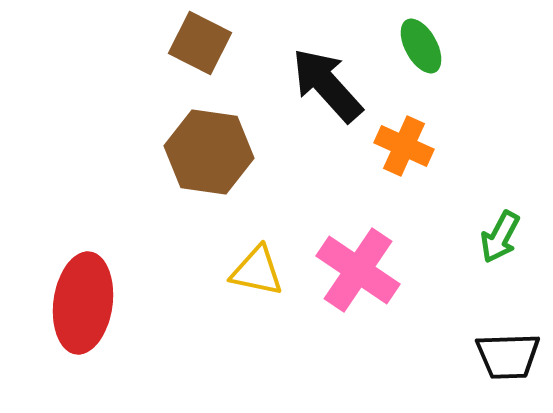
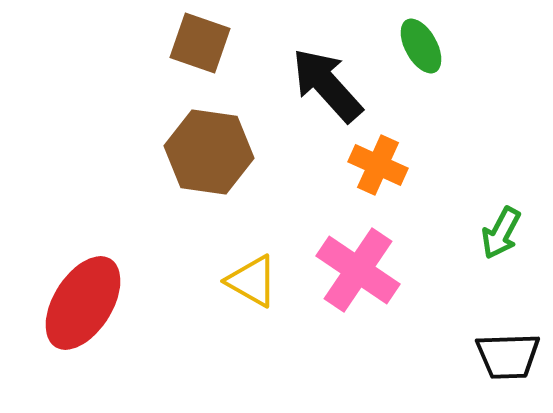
brown square: rotated 8 degrees counterclockwise
orange cross: moved 26 px left, 19 px down
green arrow: moved 1 px right, 4 px up
yellow triangle: moved 5 px left, 10 px down; rotated 18 degrees clockwise
red ellipse: rotated 24 degrees clockwise
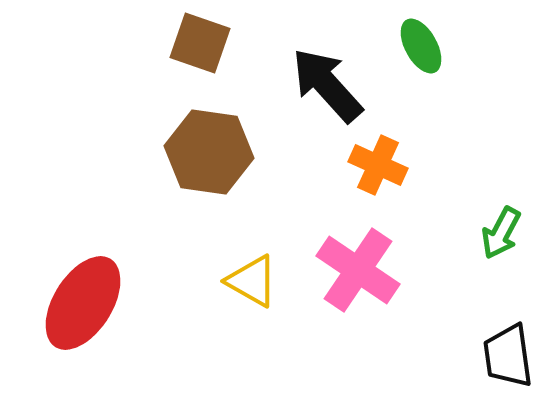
black trapezoid: rotated 84 degrees clockwise
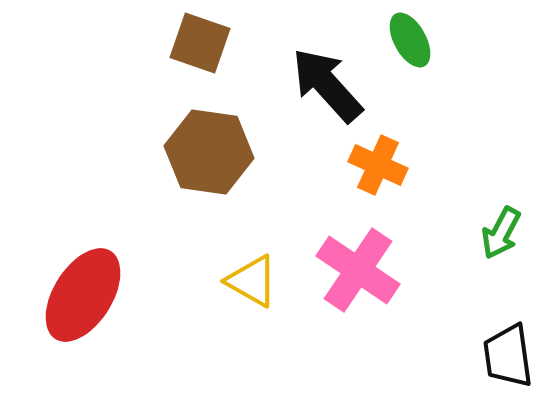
green ellipse: moved 11 px left, 6 px up
red ellipse: moved 8 px up
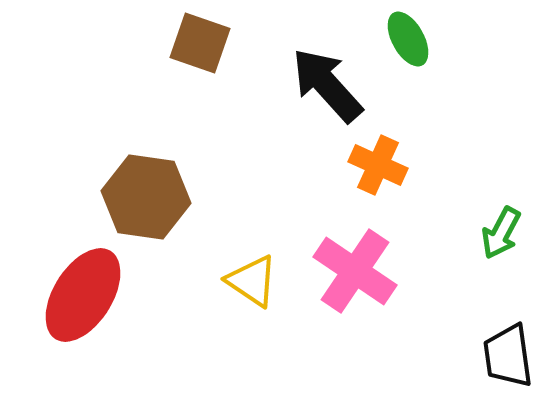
green ellipse: moved 2 px left, 1 px up
brown hexagon: moved 63 px left, 45 px down
pink cross: moved 3 px left, 1 px down
yellow triangle: rotated 4 degrees clockwise
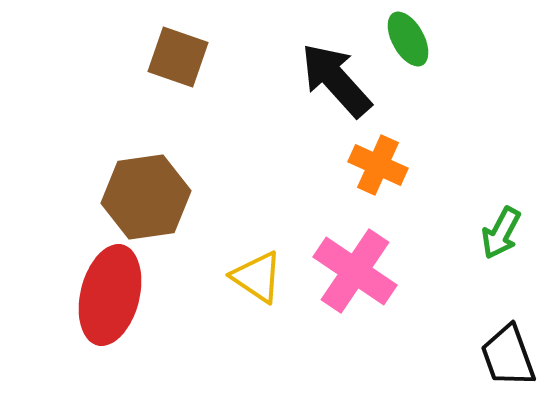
brown square: moved 22 px left, 14 px down
black arrow: moved 9 px right, 5 px up
brown hexagon: rotated 16 degrees counterclockwise
yellow triangle: moved 5 px right, 4 px up
red ellipse: moved 27 px right; rotated 18 degrees counterclockwise
black trapezoid: rotated 12 degrees counterclockwise
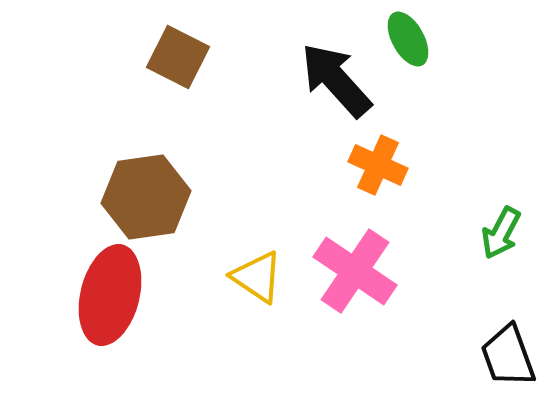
brown square: rotated 8 degrees clockwise
